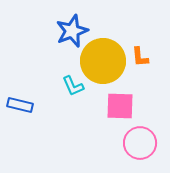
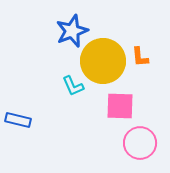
blue rectangle: moved 2 px left, 15 px down
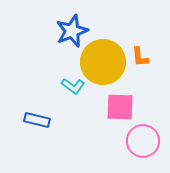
yellow circle: moved 1 px down
cyan L-shape: rotated 30 degrees counterclockwise
pink square: moved 1 px down
blue rectangle: moved 19 px right
pink circle: moved 3 px right, 2 px up
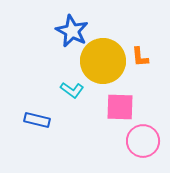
blue star: rotated 24 degrees counterclockwise
yellow circle: moved 1 px up
cyan L-shape: moved 1 px left, 4 px down
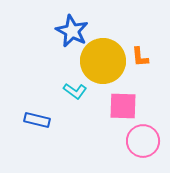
cyan L-shape: moved 3 px right, 1 px down
pink square: moved 3 px right, 1 px up
